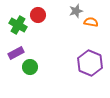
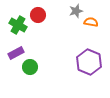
purple hexagon: moved 1 px left, 1 px up
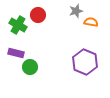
purple rectangle: rotated 42 degrees clockwise
purple hexagon: moved 4 px left
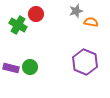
red circle: moved 2 px left, 1 px up
purple rectangle: moved 5 px left, 15 px down
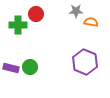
gray star: rotated 16 degrees clockwise
green cross: rotated 30 degrees counterclockwise
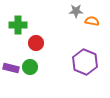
red circle: moved 29 px down
orange semicircle: moved 1 px right, 1 px up
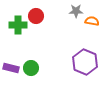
red circle: moved 27 px up
green circle: moved 1 px right, 1 px down
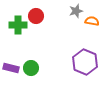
gray star: rotated 16 degrees counterclockwise
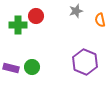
orange semicircle: moved 8 px right, 1 px up; rotated 112 degrees counterclockwise
green circle: moved 1 px right, 1 px up
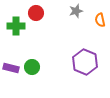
red circle: moved 3 px up
green cross: moved 2 px left, 1 px down
